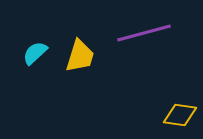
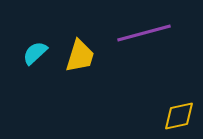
yellow diamond: moved 1 px left, 1 px down; rotated 20 degrees counterclockwise
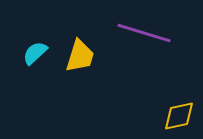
purple line: rotated 32 degrees clockwise
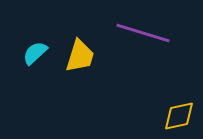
purple line: moved 1 px left
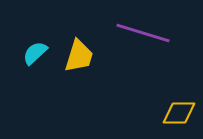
yellow trapezoid: moved 1 px left
yellow diamond: moved 3 px up; rotated 12 degrees clockwise
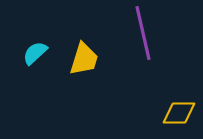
purple line: rotated 60 degrees clockwise
yellow trapezoid: moved 5 px right, 3 px down
